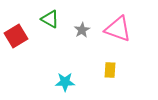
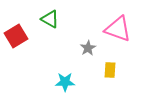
gray star: moved 6 px right, 18 px down
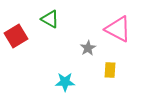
pink triangle: rotated 8 degrees clockwise
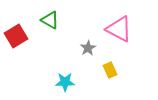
green triangle: moved 1 px down
pink triangle: moved 1 px right
yellow rectangle: rotated 28 degrees counterclockwise
